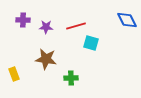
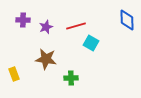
blue diamond: rotated 25 degrees clockwise
purple star: rotated 24 degrees counterclockwise
cyan square: rotated 14 degrees clockwise
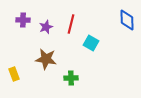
red line: moved 5 px left, 2 px up; rotated 60 degrees counterclockwise
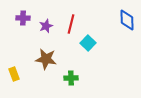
purple cross: moved 2 px up
purple star: moved 1 px up
cyan square: moved 3 px left; rotated 14 degrees clockwise
